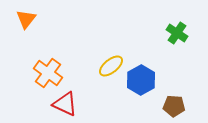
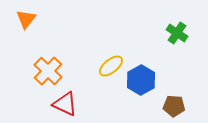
orange cross: moved 2 px up; rotated 8 degrees clockwise
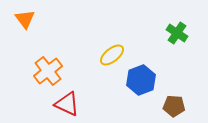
orange triangle: moved 1 px left; rotated 15 degrees counterclockwise
yellow ellipse: moved 1 px right, 11 px up
orange cross: rotated 8 degrees clockwise
blue hexagon: rotated 8 degrees clockwise
red triangle: moved 2 px right
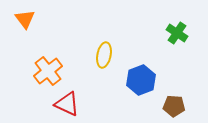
yellow ellipse: moved 8 px left; rotated 40 degrees counterclockwise
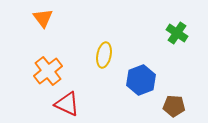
orange triangle: moved 18 px right, 1 px up
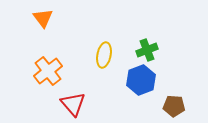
green cross: moved 30 px left, 17 px down; rotated 35 degrees clockwise
red triangle: moved 6 px right; rotated 24 degrees clockwise
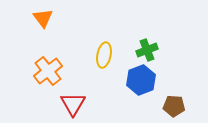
red triangle: rotated 12 degrees clockwise
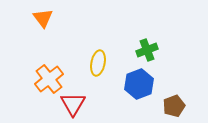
yellow ellipse: moved 6 px left, 8 px down
orange cross: moved 1 px right, 8 px down
blue hexagon: moved 2 px left, 4 px down
brown pentagon: rotated 25 degrees counterclockwise
